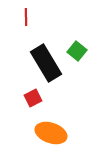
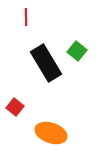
red square: moved 18 px left, 9 px down; rotated 24 degrees counterclockwise
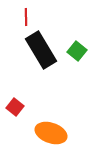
black rectangle: moved 5 px left, 13 px up
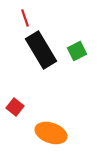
red line: moved 1 px left, 1 px down; rotated 18 degrees counterclockwise
green square: rotated 24 degrees clockwise
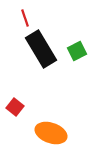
black rectangle: moved 1 px up
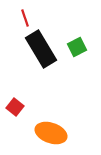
green square: moved 4 px up
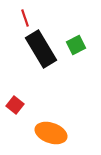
green square: moved 1 px left, 2 px up
red square: moved 2 px up
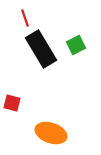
red square: moved 3 px left, 2 px up; rotated 24 degrees counterclockwise
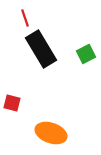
green square: moved 10 px right, 9 px down
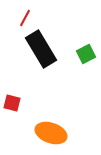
red line: rotated 48 degrees clockwise
